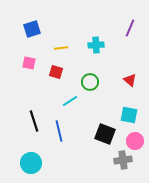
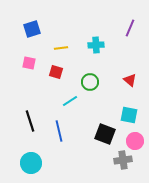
black line: moved 4 px left
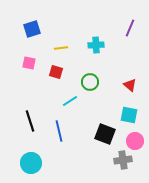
red triangle: moved 5 px down
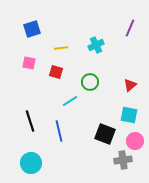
cyan cross: rotated 21 degrees counterclockwise
red triangle: rotated 40 degrees clockwise
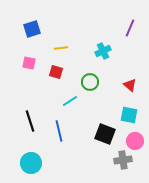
cyan cross: moved 7 px right, 6 px down
red triangle: rotated 40 degrees counterclockwise
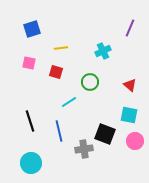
cyan line: moved 1 px left, 1 px down
gray cross: moved 39 px left, 11 px up
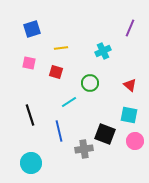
green circle: moved 1 px down
black line: moved 6 px up
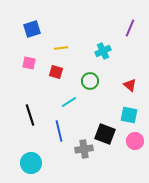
green circle: moved 2 px up
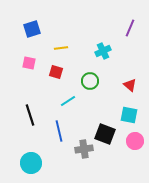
cyan line: moved 1 px left, 1 px up
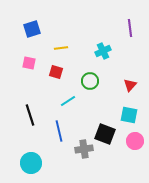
purple line: rotated 30 degrees counterclockwise
red triangle: rotated 32 degrees clockwise
